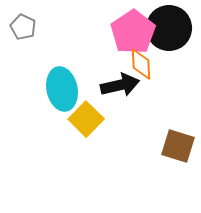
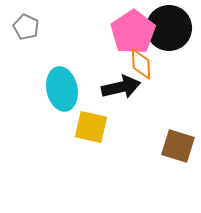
gray pentagon: moved 3 px right
black arrow: moved 1 px right, 2 px down
yellow square: moved 5 px right, 8 px down; rotated 32 degrees counterclockwise
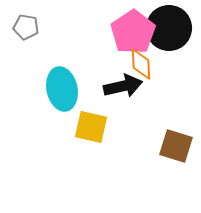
gray pentagon: rotated 15 degrees counterclockwise
black arrow: moved 2 px right, 1 px up
brown square: moved 2 px left
